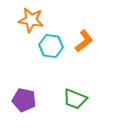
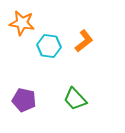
orange star: moved 9 px left, 3 px down
cyan hexagon: moved 2 px left
green trapezoid: rotated 25 degrees clockwise
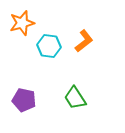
orange star: rotated 25 degrees counterclockwise
green trapezoid: moved 1 px up; rotated 10 degrees clockwise
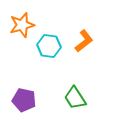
orange star: moved 2 px down
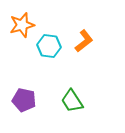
green trapezoid: moved 3 px left, 3 px down
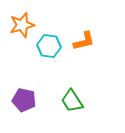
orange L-shape: rotated 25 degrees clockwise
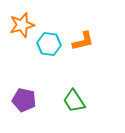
orange L-shape: moved 1 px left
cyan hexagon: moved 2 px up
green trapezoid: moved 2 px right
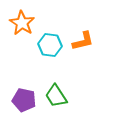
orange star: moved 2 px up; rotated 25 degrees counterclockwise
cyan hexagon: moved 1 px right, 1 px down
green trapezoid: moved 18 px left, 5 px up
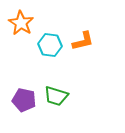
orange star: moved 1 px left
green trapezoid: rotated 40 degrees counterclockwise
